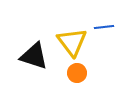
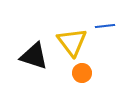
blue line: moved 1 px right, 1 px up
orange circle: moved 5 px right
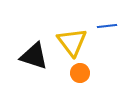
blue line: moved 2 px right
orange circle: moved 2 px left
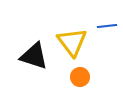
orange circle: moved 4 px down
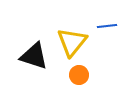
yellow triangle: rotated 16 degrees clockwise
orange circle: moved 1 px left, 2 px up
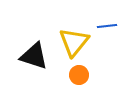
yellow triangle: moved 2 px right
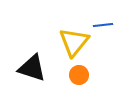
blue line: moved 4 px left, 1 px up
black triangle: moved 2 px left, 12 px down
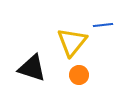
yellow triangle: moved 2 px left
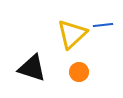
yellow triangle: moved 8 px up; rotated 8 degrees clockwise
orange circle: moved 3 px up
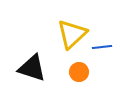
blue line: moved 1 px left, 22 px down
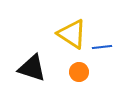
yellow triangle: rotated 44 degrees counterclockwise
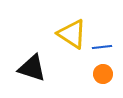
orange circle: moved 24 px right, 2 px down
